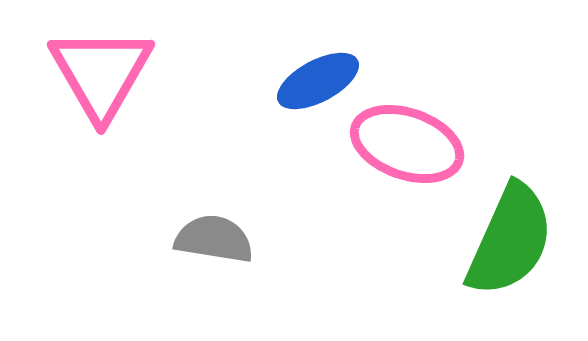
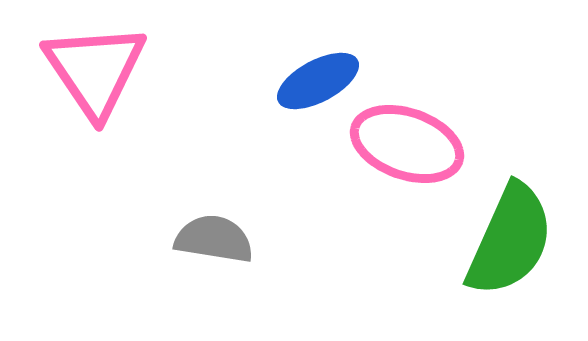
pink triangle: moved 6 px left, 3 px up; rotated 4 degrees counterclockwise
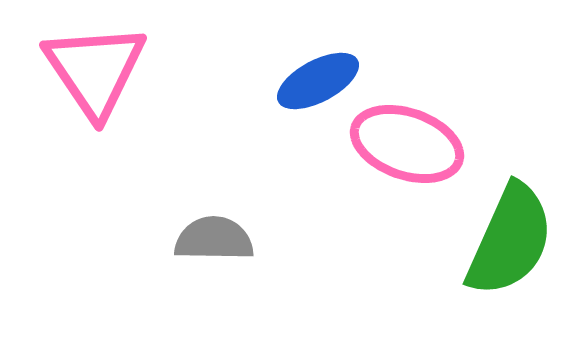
gray semicircle: rotated 8 degrees counterclockwise
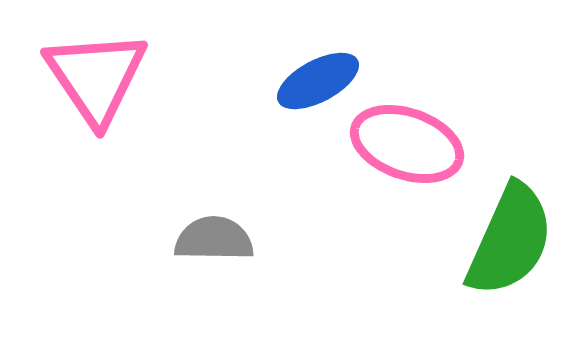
pink triangle: moved 1 px right, 7 px down
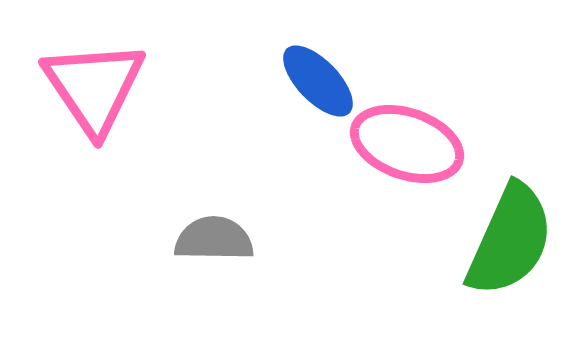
pink triangle: moved 2 px left, 10 px down
blue ellipse: rotated 74 degrees clockwise
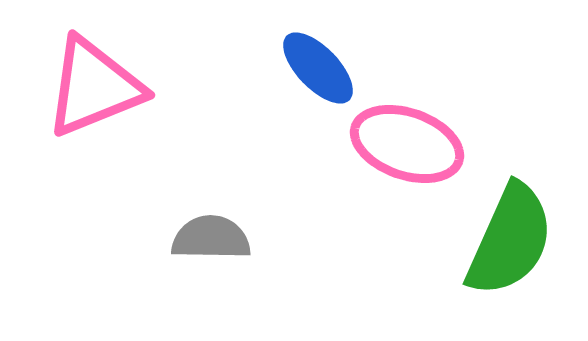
blue ellipse: moved 13 px up
pink triangle: rotated 42 degrees clockwise
gray semicircle: moved 3 px left, 1 px up
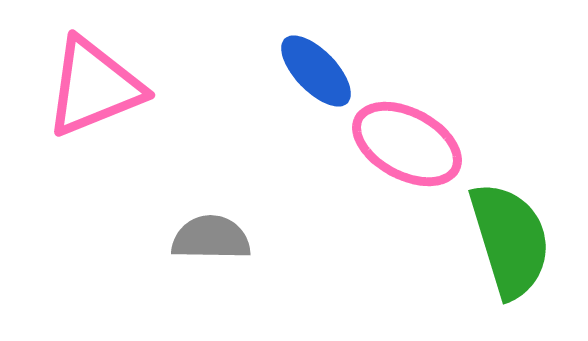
blue ellipse: moved 2 px left, 3 px down
pink ellipse: rotated 9 degrees clockwise
green semicircle: rotated 41 degrees counterclockwise
